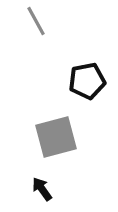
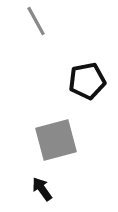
gray square: moved 3 px down
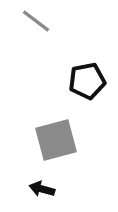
gray line: rotated 24 degrees counterclockwise
black arrow: rotated 40 degrees counterclockwise
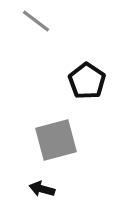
black pentagon: rotated 27 degrees counterclockwise
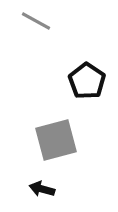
gray line: rotated 8 degrees counterclockwise
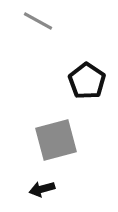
gray line: moved 2 px right
black arrow: rotated 30 degrees counterclockwise
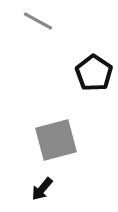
black pentagon: moved 7 px right, 8 px up
black arrow: rotated 35 degrees counterclockwise
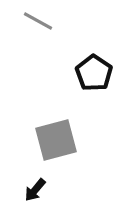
black arrow: moved 7 px left, 1 px down
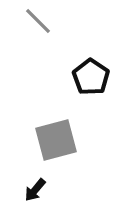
gray line: rotated 16 degrees clockwise
black pentagon: moved 3 px left, 4 px down
